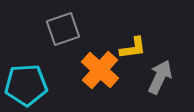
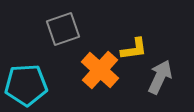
yellow L-shape: moved 1 px right, 1 px down
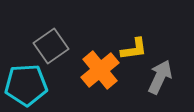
gray square: moved 12 px left, 17 px down; rotated 16 degrees counterclockwise
orange cross: rotated 9 degrees clockwise
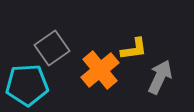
gray square: moved 1 px right, 2 px down
cyan pentagon: moved 1 px right
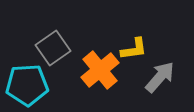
gray square: moved 1 px right
gray arrow: rotated 16 degrees clockwise
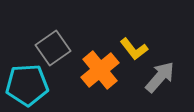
yellow L-shape: rotated 60 degrees clockwise
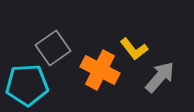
orange cross: rotated 24 degrees counterclockwise
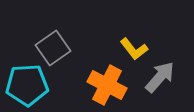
orange cross: moved 7 px right, 15 px down
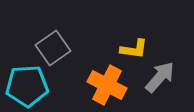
yellow L-shape: rotated 44 degrees counterclockwise
cyan pentagon: moved 1 px down
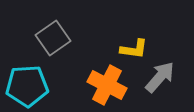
gray square: moved 10 px up
